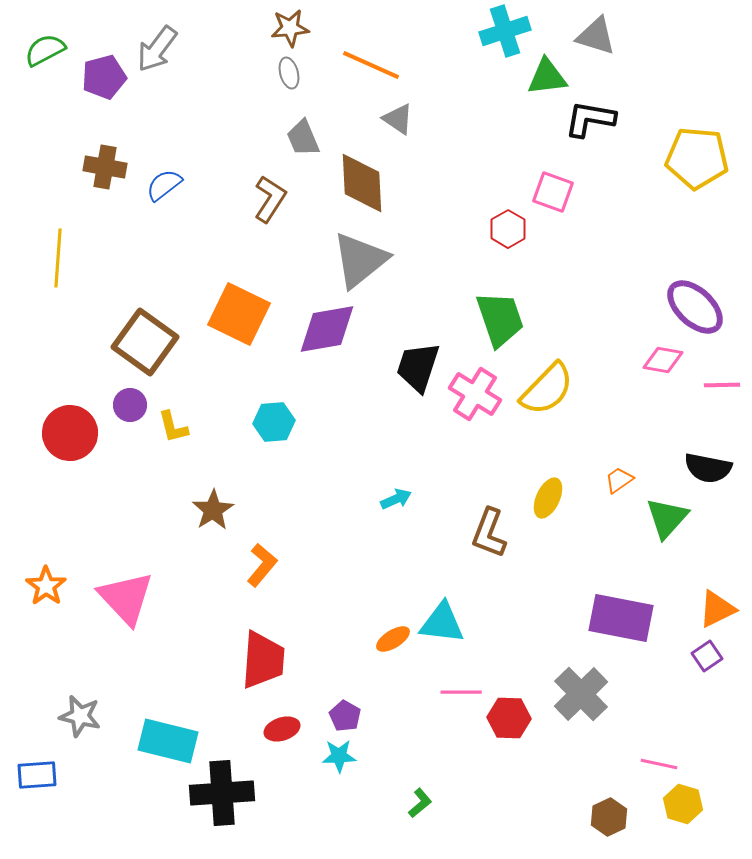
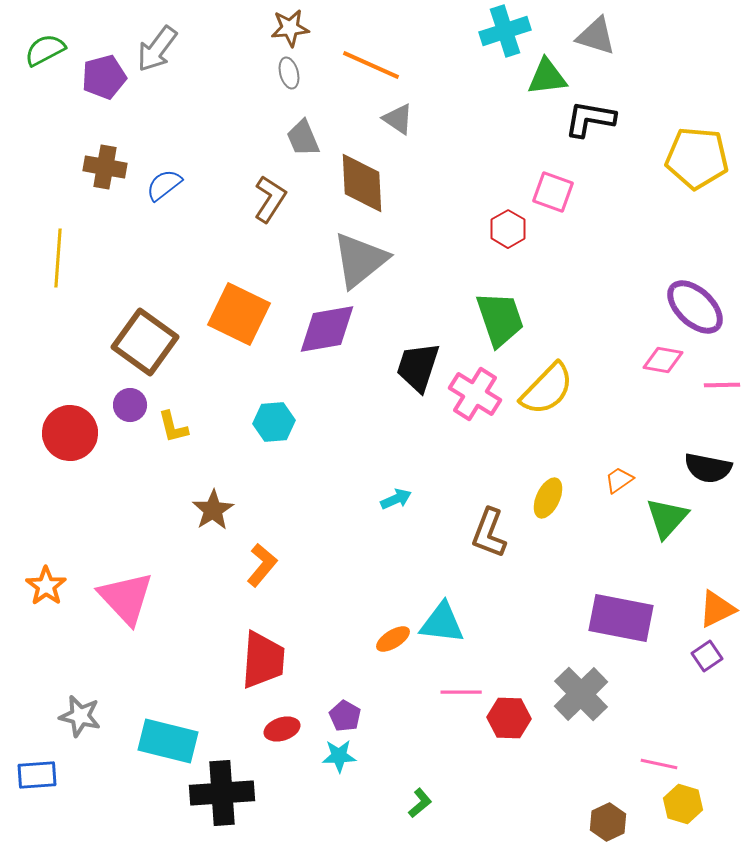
brown hexagon at (609, 817): moved 1 px left, 5 px down
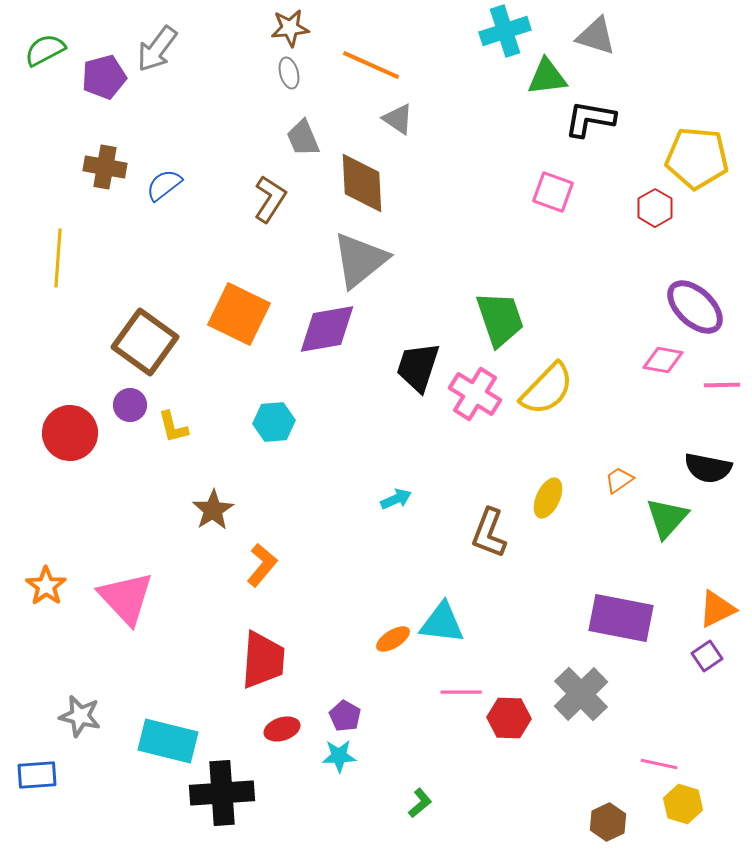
red hexagon at (508, 229): moved 147 px right, 21 px up
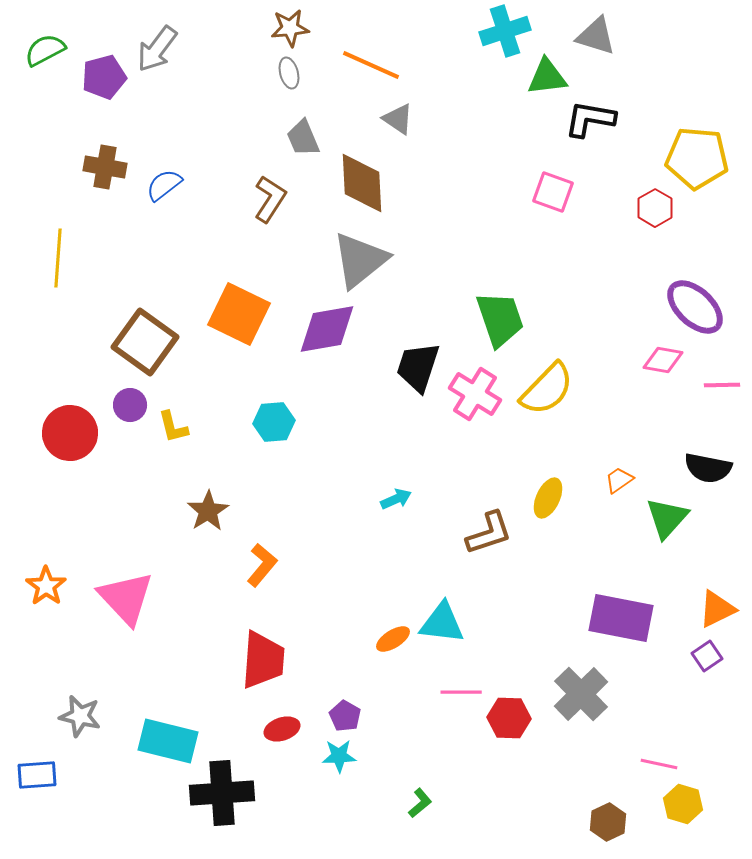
brown star at (213, 510): moved 5 px left, 1 px down
brown L-shape at (489, 533): rotated 129 degrees counterclockwise
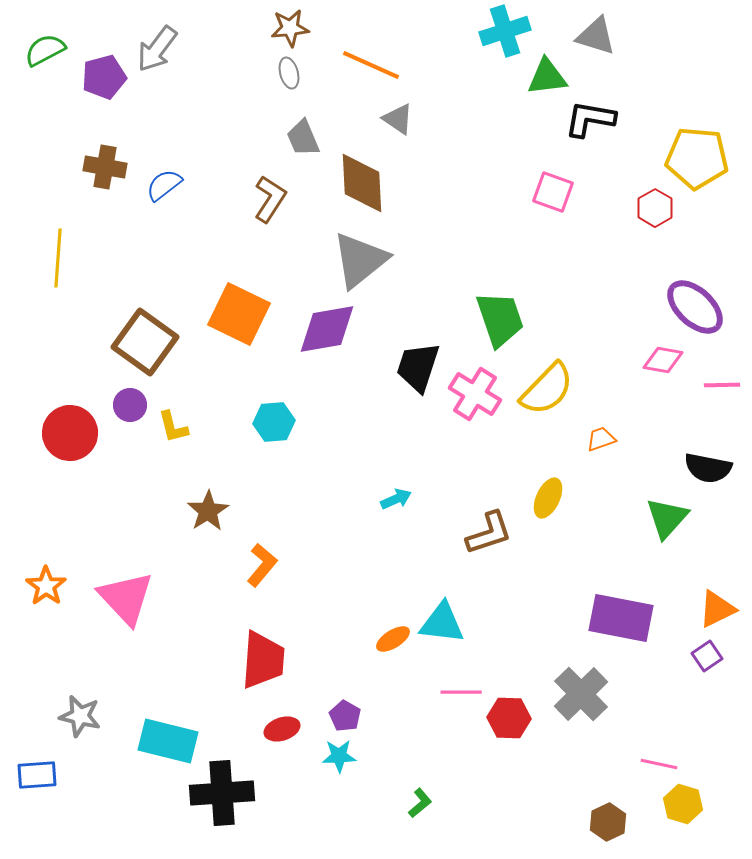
orange trapezoid at (619, 480): moved 18 px left, 41 px up; rotated 16 degrees clockwise
